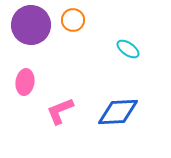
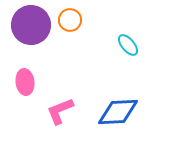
orange circle: moved 3 px left
cyan ellipse: moved 4 px up; rotated 15 degrees clockwise
pink ellipse: rotated 15 degrees counterclockwise
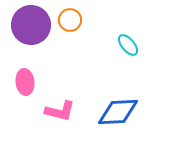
pink L-shape: rotated 144 degrees counterclockwise
